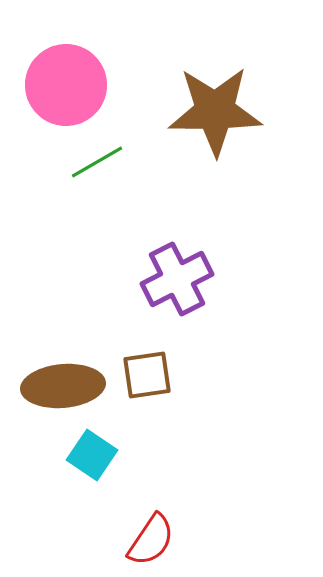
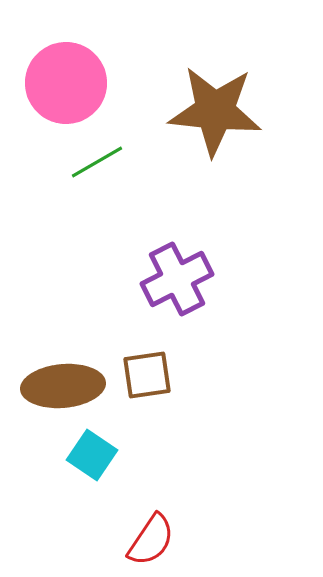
pink circle: moved 2 px up
brown star: rotated 6 degrees clockwise
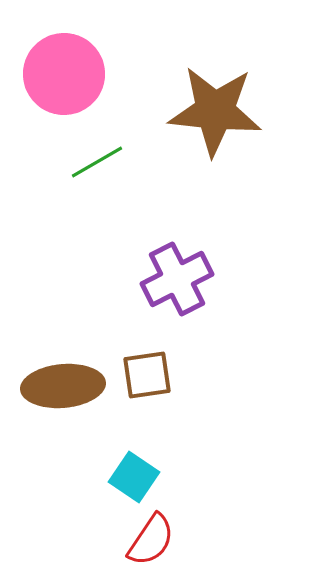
pink circle: moved 2 px left, 9 px up
cyan square: moved 42 px right, 22 px down
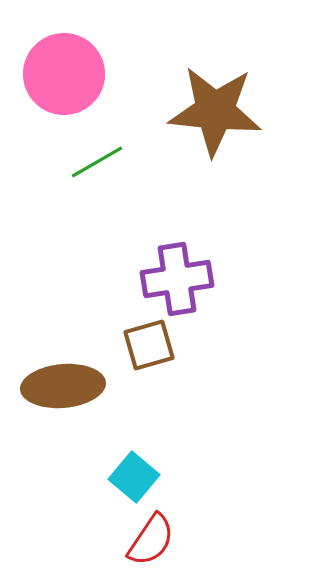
purple cross: rotated 18 degrees clockwise
brown square: moved 2 px right, 30 px up; rotated 8 degrees counterclockwise
cyan square: rotated 6 degrees clockwise
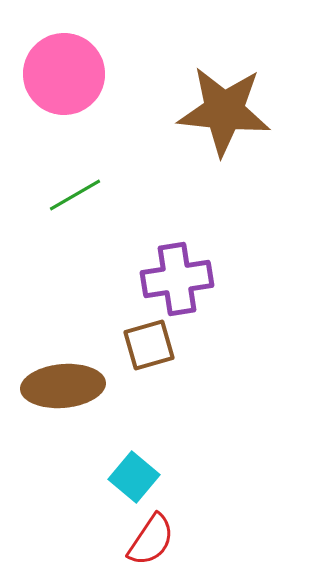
brown star: moved 9 px right
green line: moved 22 px left, 33 px down
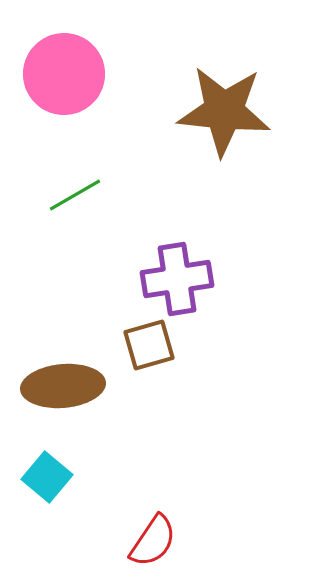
cyan square: moved 87 px left
red semicircle: moved 2 px right, 1 px down
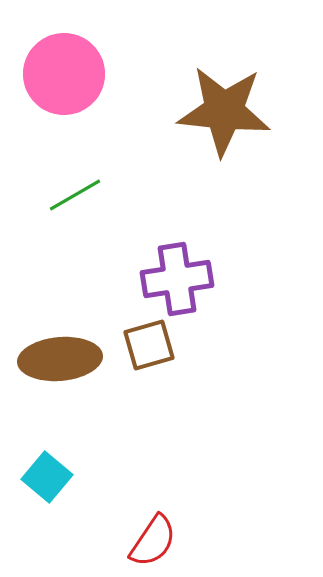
brown ellipse: moved 3 px left, 27 px up
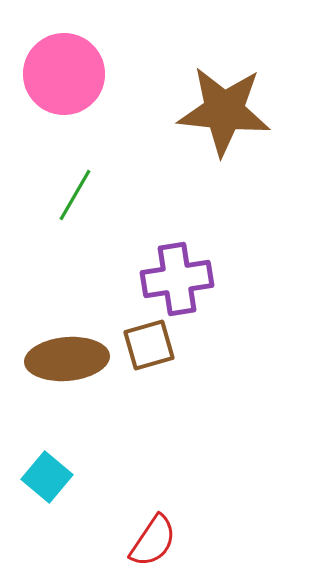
green line: rotated 30 degrees counterclockwise
brown ellipse: moved 7 px right
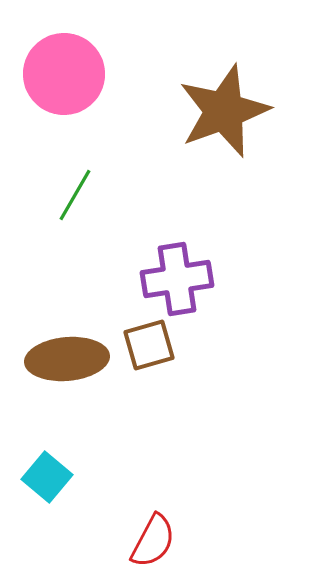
brown star: rotated 26 degrees counterclockwise
red semicircle: rotated 6 degrees counterclockwise
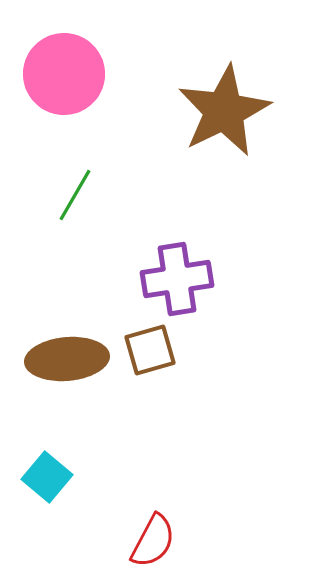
brown star: rotated 6 degrees counterclockwise
brown square: moved 1 px right, 5 px down
